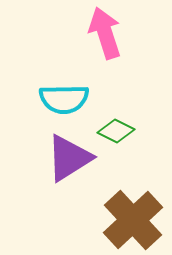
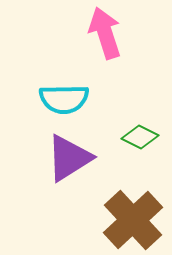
green diamond: moved 24 px right, 6 px down
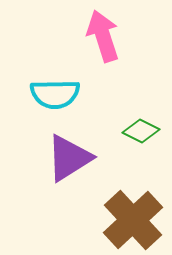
pink arrow: moved 2 px left, 3 px down
cyan semicircle: moved 9 px left, 5 px up
green diamond: moved 1 px right, 6 px up
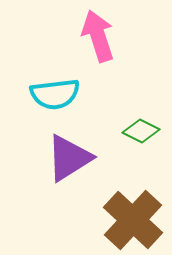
pink arrow: moved 5 px left
cyan semicircle: rotated 6 degrees counterclockwise
brown cross: rotated 4 degrees counterclockwise
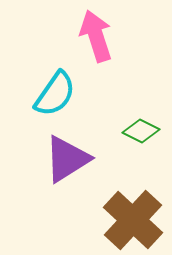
pink arrow: moved 2 px left
cyan semicircle: rotated 48 degrees counterclockwise
purple triangle: moved 2 px left, 1 px down
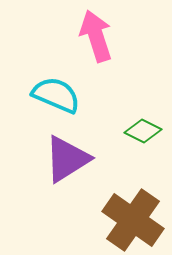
cyan semicircle: moved 1 px right, 1 px down; rotated 102 degrees counterclockwise
green diamond: moved 2 px right
brown cross: rotated 8 degrees counterclockwise
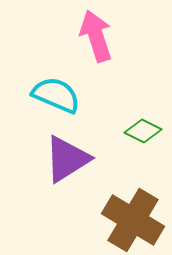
brown cross: rotated 4 degrees counterclockwise
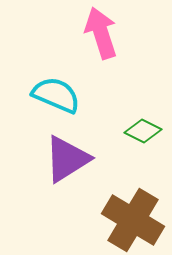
pink arrow: moved 5 px right, 3 px up
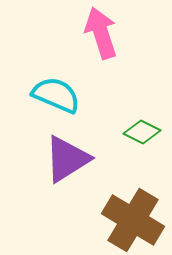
green diamond: moved 1 px left, 1 px down
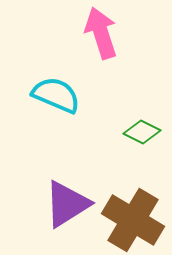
purple triangle: moved 45 px down
